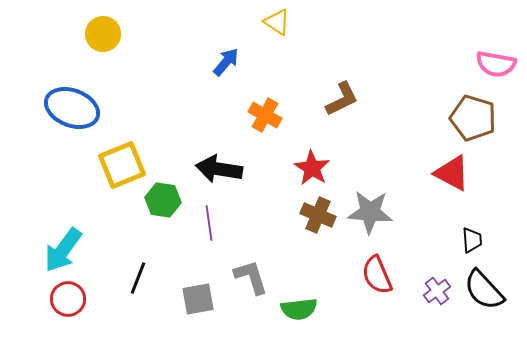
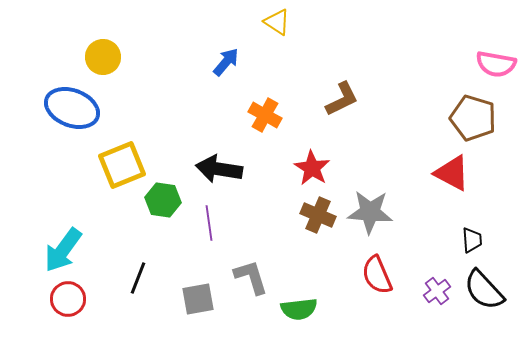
yellow circle: moved 23 px down
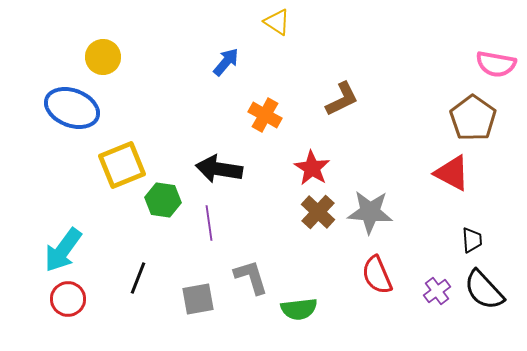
brown pentagon: rotated 18 degrees clockwise
brown cross: moved 3 px up; rotated 20 degrees clockwise
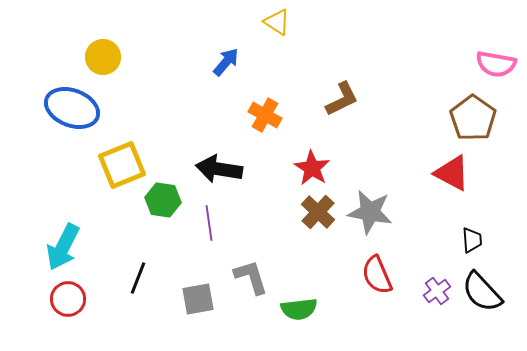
gray star: rotated 6 degrees clockwise
cyan arrow: moved 3 px up; rotated 9 degrees counterclockwise
black semicircle: moved 2 px left, 2 px down
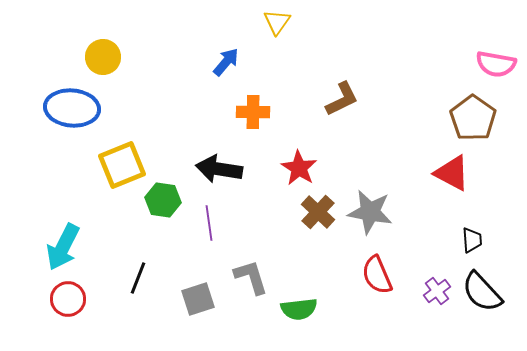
yellow triangle: rotated 32 degrees clockwise
blue ellipse: rotated 16 degrees counterclockwise
orange cross: moved 12 px left, 3 px up; rotated 28 degrees counterclockwise
red star: moved 13 px left
gray square: rotated 8 degrees counterclockwise
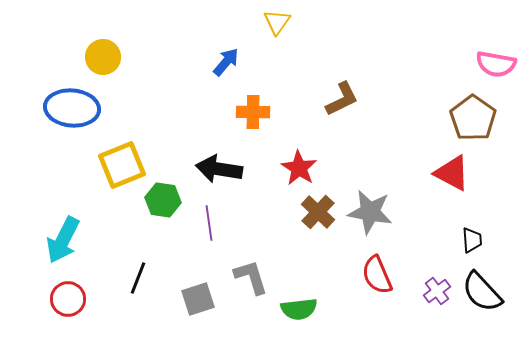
cyan arrow: moved 7 px up
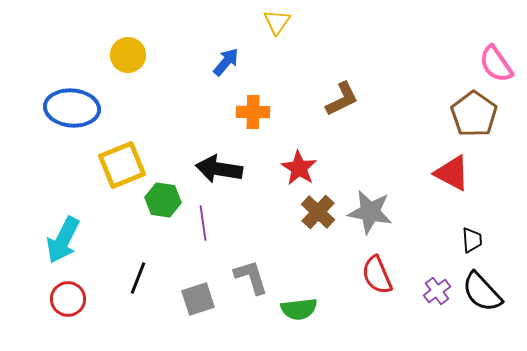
yellow circle: moved 25 px right, 2 px up
pink semicircle: rotated 45 degrees clockwise
brown pentagon: moved 1 px right, 4 px up
purple line: moved 6 px left
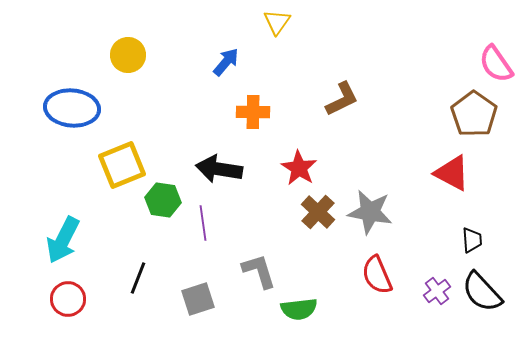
gray L-shape: moved 8 px right, 6 px up
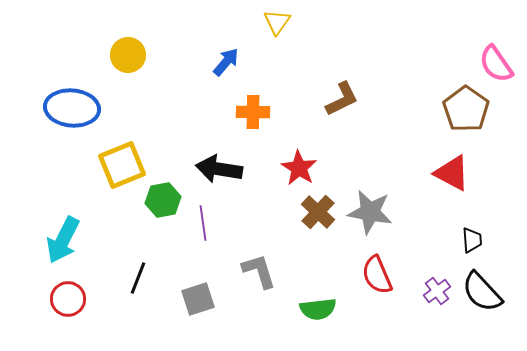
brown pentagon: moved 8 px left, 5 px up
green hexagon: rotated 20 degrees counterclockwise
green semicircle: moved 19 px right
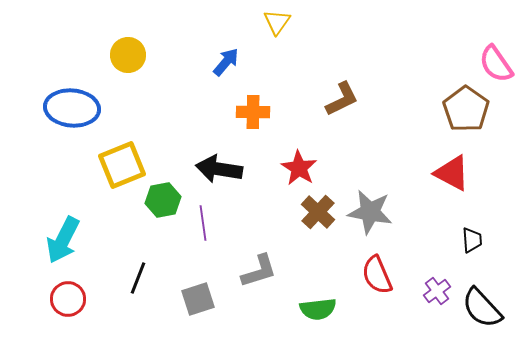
gray L-shape: rotated 90 degrees clockwise
black semicircle: moved 16 px down
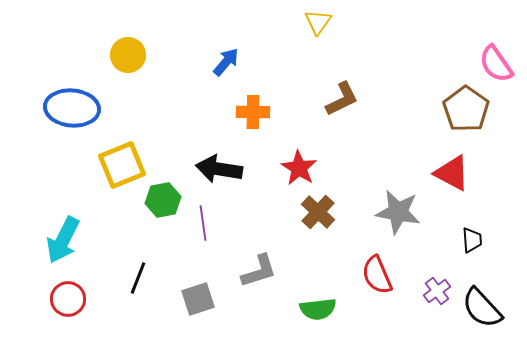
yellow triangle: moved 41 px right
gray star: moved 28 px right
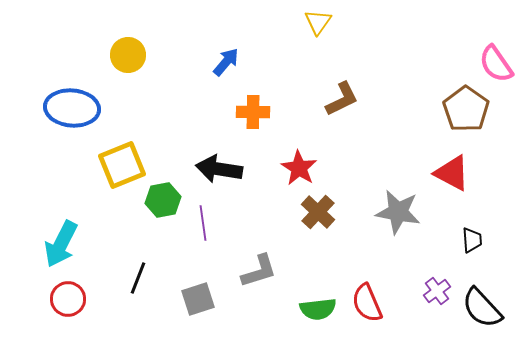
cyan arrow: moved 2 px left, 4 px down
red semicircle: moved 10 px left, 28 px down
